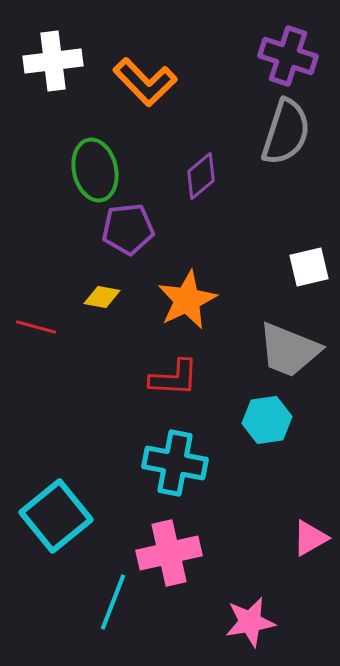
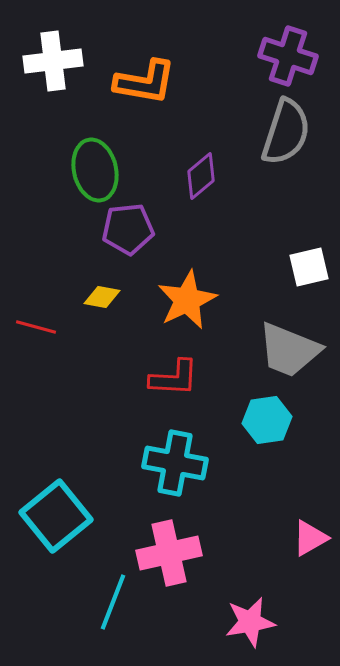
orange L-shape: rotated 36 degrees counterclockwise
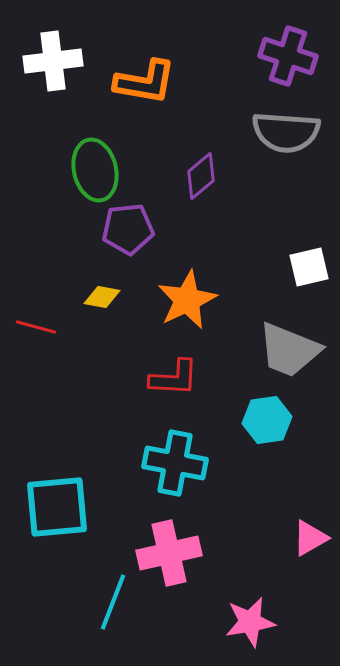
gray semicircle: rotated 76 degrees clockwise
cyan square: moved 1 px right, 9 px up; rotated 34 degrees clockwise
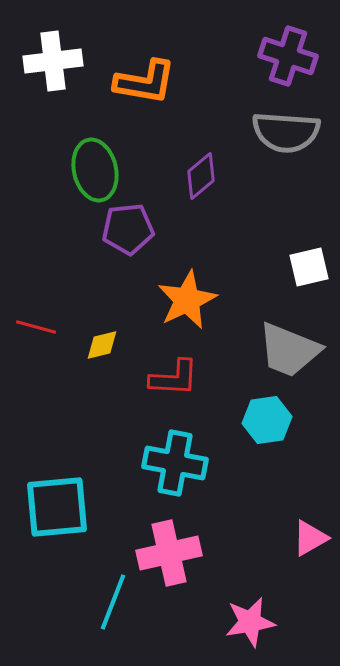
yellow diamond: moved 48 px down; rotated 24 degrees counterclockwise
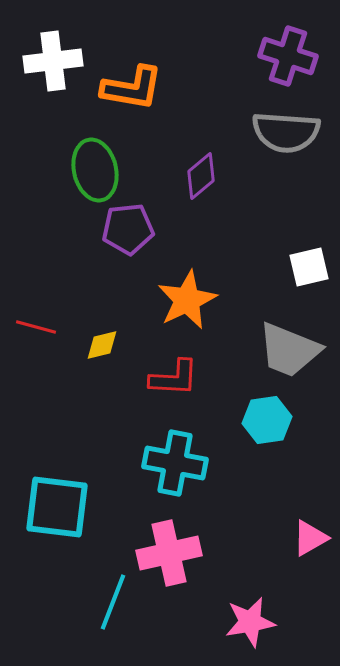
orange L-shape: moved 13 px left, 6 px down
cyan square: rotated 12 degrees clockwise
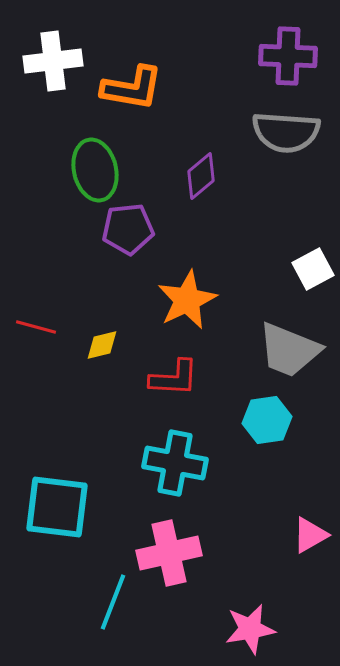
purple cross: rotated 16 degrees counterclockwise
white square: moved 4 px right, 2 px down; rotated 15 degrees counterclockwise
pink triangle: moved 3 px up
pink star: moved 7 px down
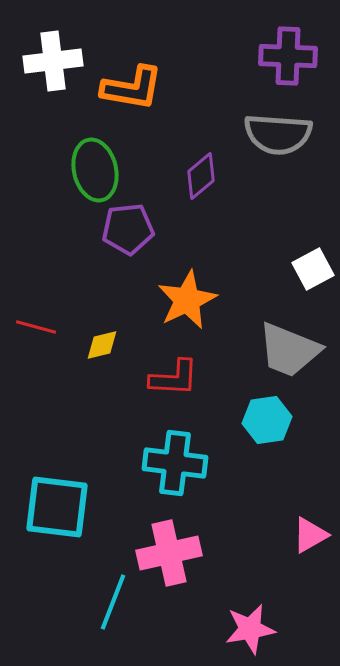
gray semicircle: moved 8 px left, 2 px down
cyan cross: rotated 4 degrees counterclockwise
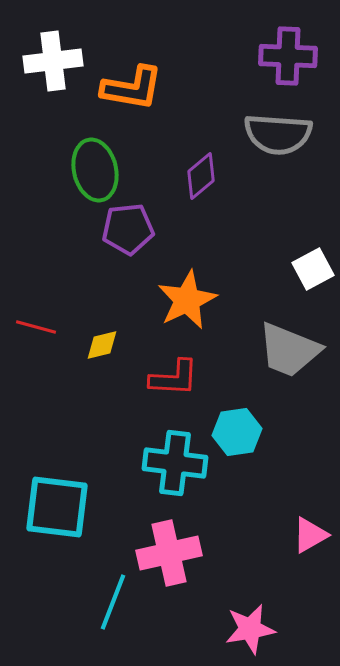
cyan hexagon: moved 30 px left, 12 px down
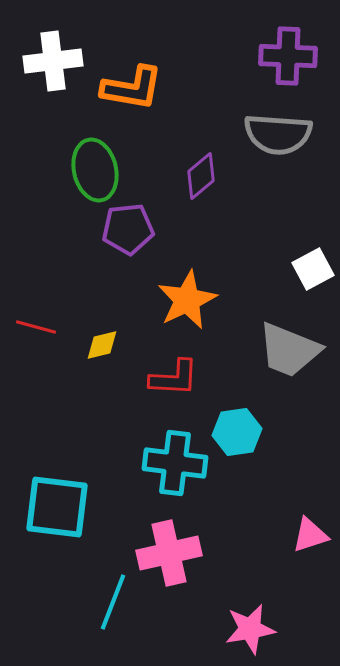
pink triangle: rotated 12 degrees clockwise
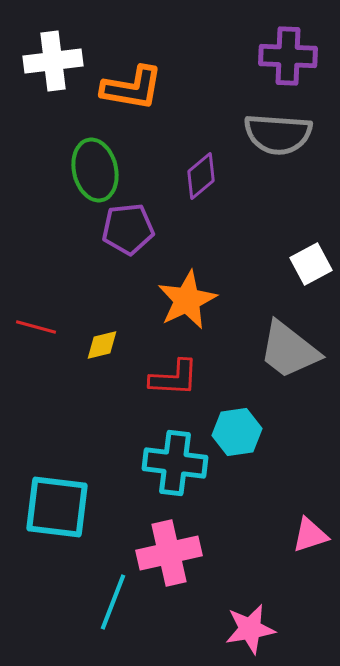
white square: moved 2 px left, 5 px up
gray trapezoid: rotated 16 degrees clockwise
